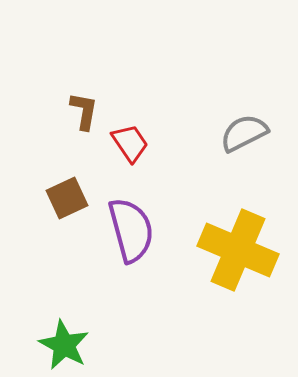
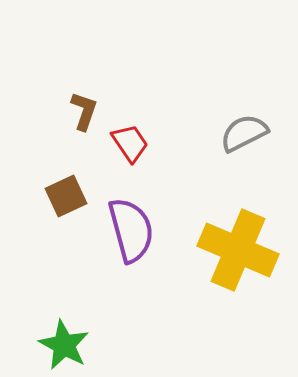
brown L-shape: rotated 9 degrees clockwise
brown square: moved 1 px left, 2 px up
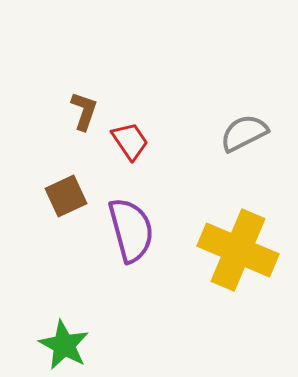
red trapezoid: moved 2 px up
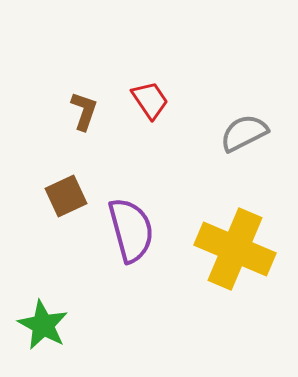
red trapezoid: moved 20 px right, 41 px up
yellow cross: moved 3 px left, 1 px up
green star: moved 21 px left, 20 px up
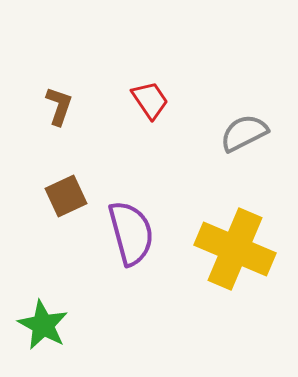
brown L-shape: moved 25 px left, 5 px up
purple semicircle: moved 3 px down
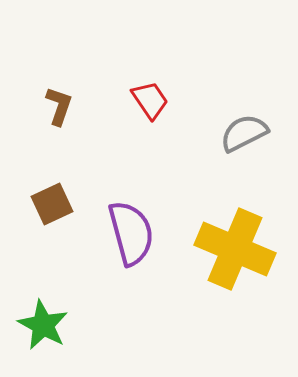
brown square: moved 14 px left, 8 px down
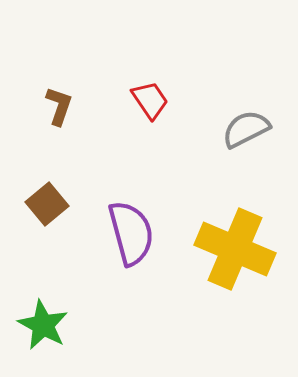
gray semicircle: moved 2 px right, 4 px up
brown square: moved 5 px left; rotated 15 degrees counterclockwise
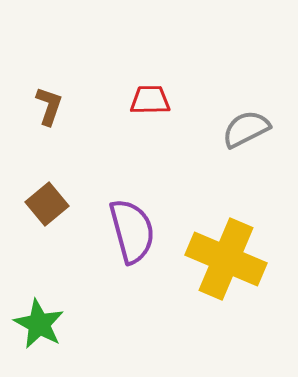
red trapezoid: rotated 57 degrees counterclockwise
brown L-shape: moved 10 px left
purple semicircle: moved 1 px right, 2 px up
yellow cross: moved 9 px left, 10 px down
green star: moved 4 px left, 1 px up
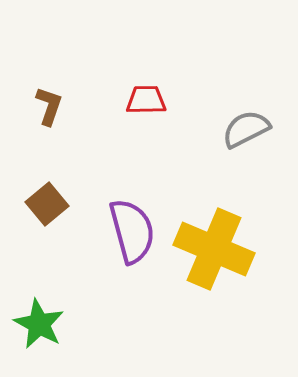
red trapezoid: moved 4 px left
yellow cross: moved 12 px left, 10 px up
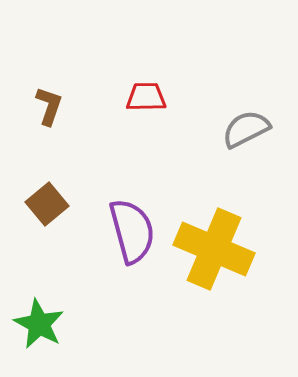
red trapezoid: moved 3 px up
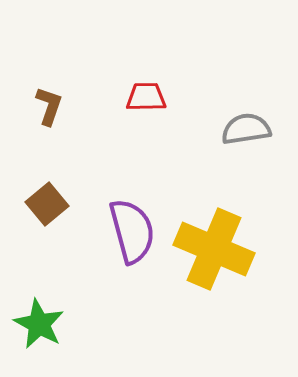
gray semicircle: rotated 18 degrees clockwise
